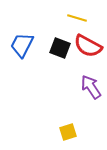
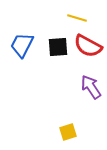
black square: moved 2 px left, 1 px up; rotated 25 degrees counterclockwise
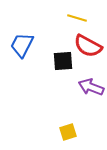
black square: moved 5 px right, 14 px down
purple arrow: rotated 35 degrees counterclockwise
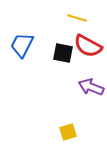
black square: moved 8 px up; rotated 15 degrees clockwise
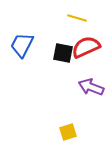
red semicircle: moved 2 px left, 1 px down; rotated 128 degrees clockwise
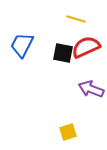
yellow line: moved 1 px left, 1 px down
purple arrow: moved 2 px down
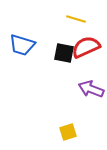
blue trapezoid: rotated 100 degrees counterclockwise
black square: moved 1 px right
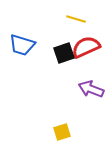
black square: rotated 30 degrees counterclockwise
yellow square: moved 6 px left
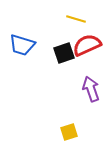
red semicircle: moved 1 px right, 2 px up
purple arrow: rotated 50 degrees clockwise
yellow square: moved 7 px right
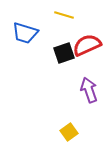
yellow line: moved 12 px left, 4 px up
blue trapezoid: moved 3 px right, 12 px up
purple arrow: moved 2 px left, 1 px down
yellow square: rotated 18 degrees counterclockwise
